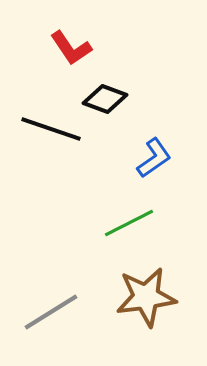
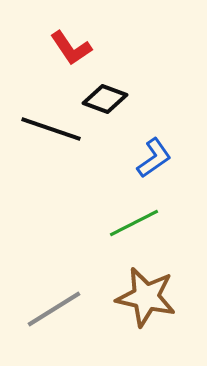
green line: moved 5 px right
brown star: rotated 20 degrees clockwise
gray line: moved 3 px right, 3 px up
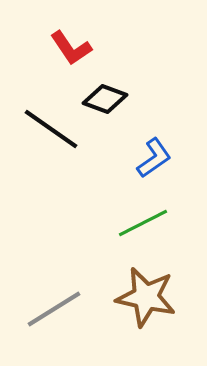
black line: rotated 16 degrees clockwise
green line: moved 9 px right
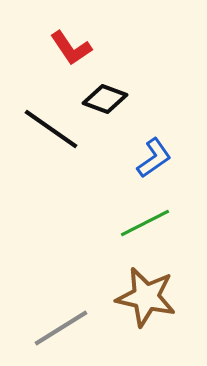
green line: moved 2 px right
gray line: moved 7 px right, 19 px down
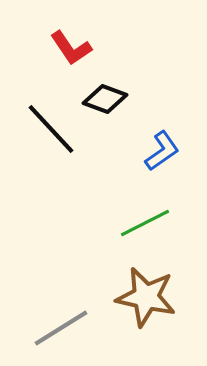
black line: rotated 12 degrees clockwise
blue L-shape: moved 8 px right, 7 px up
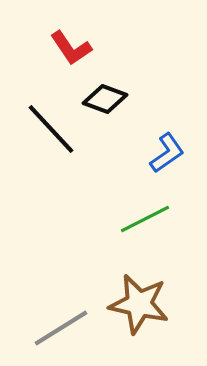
blue L-shape: moved 5 px right, 2 px down
green line: moved 4 px up
brown star: moved 7 px left, 7 px down
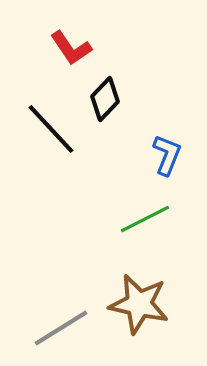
black diamond: rotated 66 degrees counterclockwise
blue L-shape: moved 2 px down; rotated 33 degrees counterclockwise
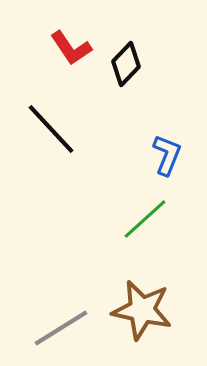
black diamond: moved 21 px right, 35 px up
green line: rotated 15 degrees counterclockwise
brown star: moved 3 px right, 6 px down
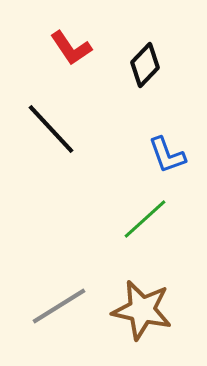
black diamond: moved 19 px right, 1 px down
blue L-shape: rotated 138 degrees clockwise
gray line: moved 2 px left, 22 px up
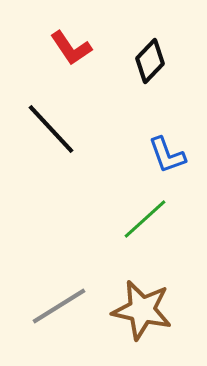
black diamond: moved 5 px right, 4 px up
